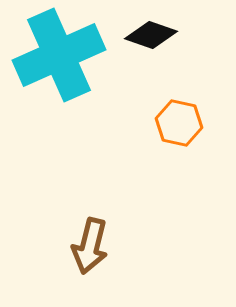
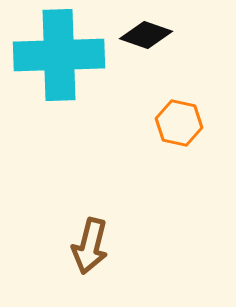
black diamond: moved 5 px left
cyan cross: rotated 22 degrees clockwise
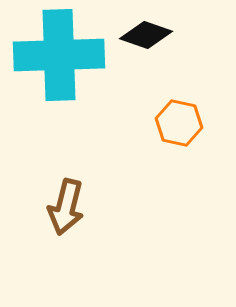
brown arrow: moved 24 px left, 39 px up
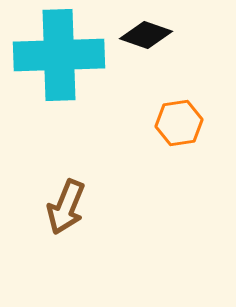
orange hexagon: rotated 21 degrees counterclockwise
brown arrow: rotated 8 degrees clockwise
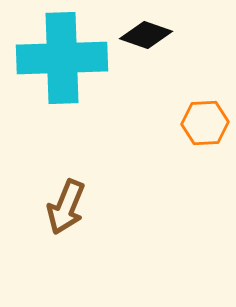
cyan cross: moved 3 px right, 3 px down
orange hexagon: moved 26 px right; rotated 6 degrees clockwise
